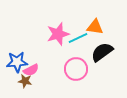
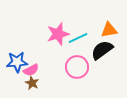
orange triangle: moved 14 px right, 3 px down; rotated 18 degrees counterclockwise
black semicircle: moved 2 px up
pink circle: moved 1 px right, 2 px up
brown star: moved 7 px right, 2 px down; rotated 16 degrees clockwise
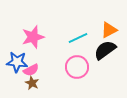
orange triangle: rotated 18 degrees counterclockwise
pink star: moved 25 px left, 3 px down
black semicircle: moved 3 px right
blue star: rotated 10 degrees clockwise
